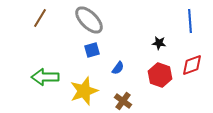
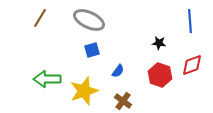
gray ellipse: rotated 20 degrees counterclockwise
blue semicircle: moved 3 px down
green arrow: moved 2 px right, 2 px down
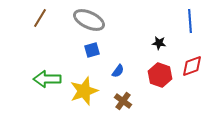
red diamond: moved 1 px down
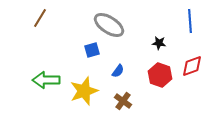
gray ellipse: moved 20 px right, 5 px down; rotated 8 degrees clockwise
green arrow: moved 1 px left, 1 px down
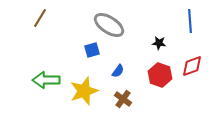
brown cross: moved 2 px up
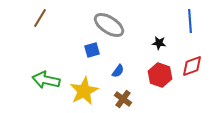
green arrow: rotated 12 degrees clockwise
yellow star: rotated 8 degrees counterclockwise
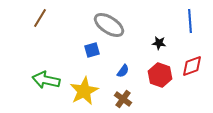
blue semicircle: moved 5 px right
